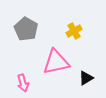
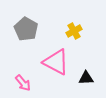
pink triangle: rotated 40 degrees clockwise
black triangle: rotated 28 degrees clockwise
pink arrow: rotated 24 degrees counterclockwise
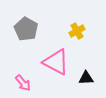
yellow cross: moved 3 px right
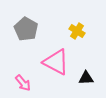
yellow cross: rotated 28 degrees counterclockwise
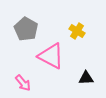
pink triangle: moved 5 px left, 6 px up
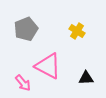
gray pentagon: rotated 20 degrees clockwise
pink triangle: moved 3 px left, 10 px down
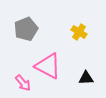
yellow cross: moved 2 px right, 1 px down
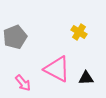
gray pentagon: moved 11 px left, 8 px down
pink triangle: moved 9 px right, 3 px down
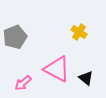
black triangle: rotated 42 degrees clockwise
pink arrow: rotated 90 degrees clockwise
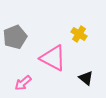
yellow cross: moved 2 px down
pink triangle: moved 4 px left, 11 px up
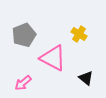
gray pentagon: moved 9 px right, 2 px up
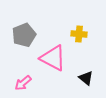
yellow cross: rotated 28 degrees counterclockwise
